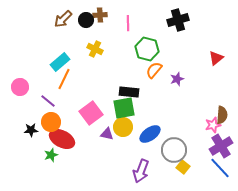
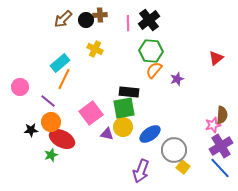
black cross: moved 29 px left; rotated 20 degrees counterclockwise
green hexagon: moved 4 px right, 2 px down; rotated 10 degrees counterclockwise
cyan rectangle: moved 1 px down
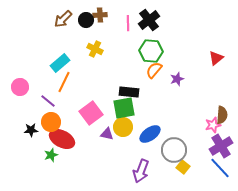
orange line: moved 3 px down
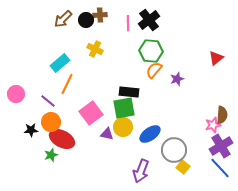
orange line: moved 3 px right, 2 px down
pink circle: moved 4 px left, 7 px down
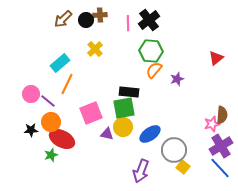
yellow cross: rotated 21 degrees clockwise
pink circle: moved 15 px right
pink square: rotated 15 degrees clockwise
pink star: moved 1 px left, 1 px up
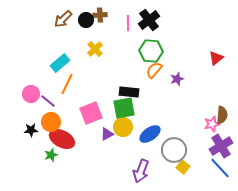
purple triangle: rotated 40 degrees counterclockwise
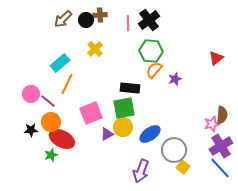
purple star: moved 2 px left
black rectangle: moved 1 px right, 4 px up
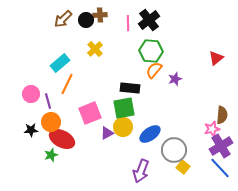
purple line: rotated 35 degrees clockwise
pink square: moved 1 px left
pink star: moved 5 px down
purple triangle: moved 1 px up
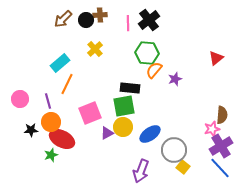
green hexagon: moved 4 px left, 2 px down
pink circle: moved 11 px left, 5 px down
green square: moved 2 px up
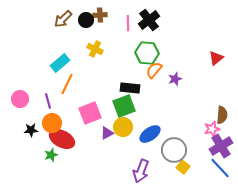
yellow cross: rotated 21 degrees counterclockwise
green square: rotated 10 degrees counterclockwise
orange circle: moved 1 px right, 1 px down
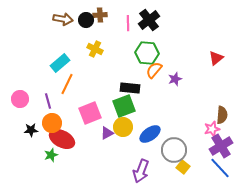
brown arrow: rotated 126 degrees counterclockwise
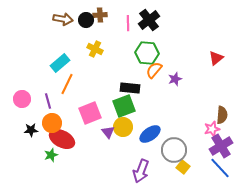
pink circle: moved 2 px right
purple triangle: moved 1 px right, 1 px up; rotated 40 degrees counterclockwise
